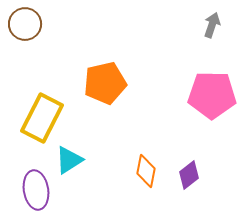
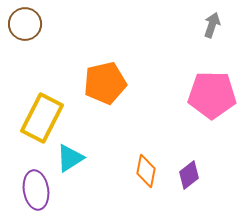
cyan triangle: moved 1 px right, 2 px up
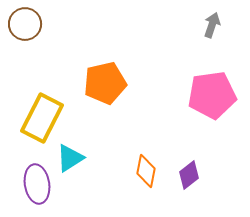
pink pentagon: rotated 9 degrees counterclockwise
purple ellipse: moved 1 px right, 6 px up
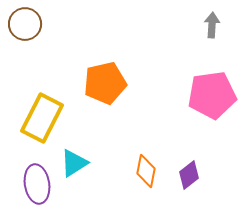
gray arrow: rotated 15 degrees counterclockwise
cyan triangle: moved 4 px right, 5 px down
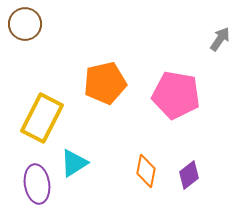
gray arrow: moved 8 px right, 14 px down; rotated 30 degrees clockwise
pink pentagon: moved 36 px left; rotated 18 degrees clockwise
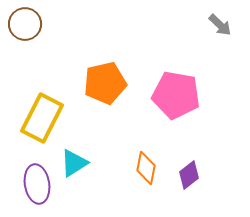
gray arrow: moved 14 px up; rotated 100 degrees clockwise
orange diamond: moved 3 px up
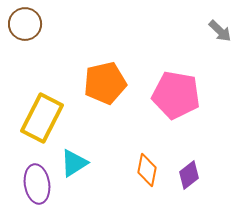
gray arrow: moved 6 px down
orange diamond: moved 1 px right, 2 px down
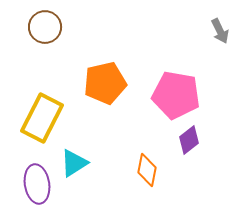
brown circle: moved 20 px right, 3 px down
gray arrow: rotated 20 degrees clockwise
purple diamond: moved 35 px up
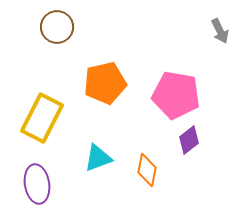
brown circle: moved 12 px right
cyan triangle: moved 24 px right, 5 px up; rotated 12 degrees clockwise
